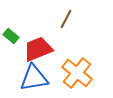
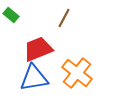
brown line: moved 2 px left, 1 px up
green rectangle: moved 21 px up
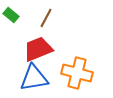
brown line: moved 18 px left
orange cross: rotated 24 degrees counterclockwise
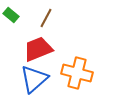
blue triangle: moved 1 px down; rotated 32 degrees counterclockwise
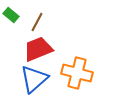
brown line: moved 9 px left, 4 px down
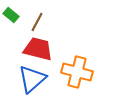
red trapezoid: rotated 36 degrees clockwise
orange cross: moved 1 px up
blue triangle: moved 2 px left
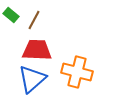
brown line: moved 3 px left, 2 px up
red trapezoid: moved 1 px left, 1 px down; rotated 12 degrees counterclockwise
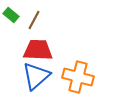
red trapezoid: moved 1 px right
orange cross: moved 1 px right, 5 px down
blue triangle: moved 4 px right, 3 px up
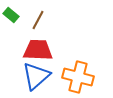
brown line: moved 4 px right
